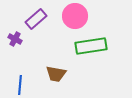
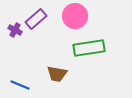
purple cross: moved 9 px up
green rectangle: moved 2 px left, 2 px down
brown trapezoid: moved 1 px right
blue line: rotated 72 degrees counterclockwise
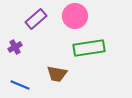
purple cross: moved 17 px down; rotated 32 degrees clockwise
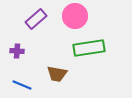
purple cross: moved 2 px right, 4 px down; rotated 32 degrees clockwise
blue line: moved 2 px right
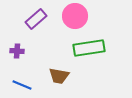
brown trapezoid: moved 2 px right, 2 px down
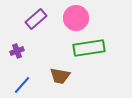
pink circle: moved 1 px right, 2 px down
purple cross: rotated 24 degrees counterclockwise
brown trapezoid: moved 1 px right
blue line: rotated 72 degrees counterclockwise
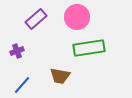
pink circle: moved 1 px right, 1 px up
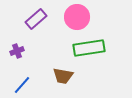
brown trapezoid: moved 3 px right
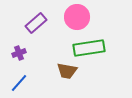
purple rectangle: moved 4 px down
purple cross: moved 2 px right, 2 px down
brown trapezoid: moved 4 px right, 5 px up
blue line: moved 3 px left, 2 px up
